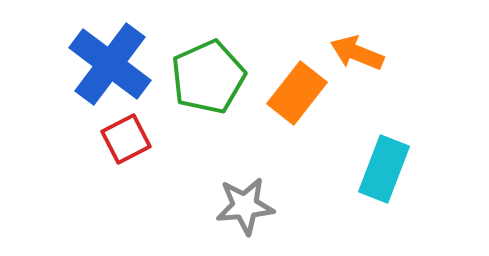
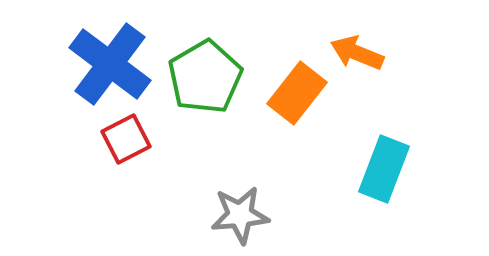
green pentagon: moved 3 px left; rotated 6 degrees counterclockwise
gray star: moved 5 px left, 9 px down
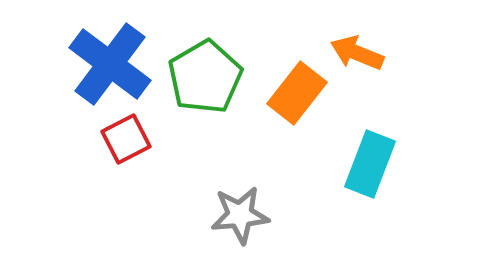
cyan rectangle: moved 14 px left, 5 px up
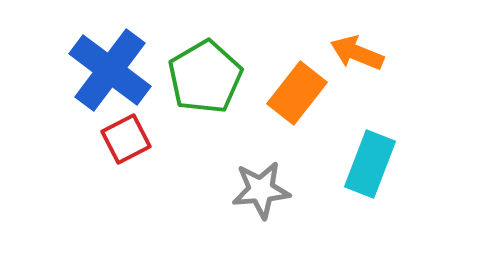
blue cross: moved 6 px down
gray star: moved 21 px right, 25 px up
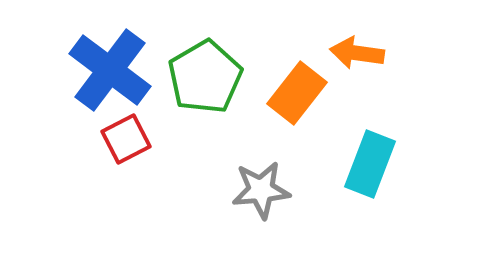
orange arrow: rotated 14 degrees counterclockwise
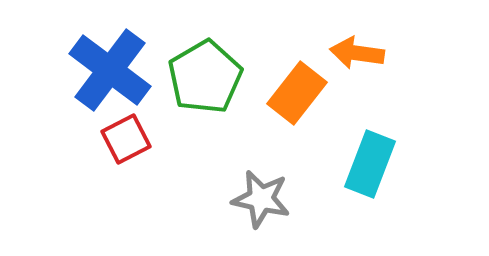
gray star: moved 9 px down; rotated 18 degrees clockwise
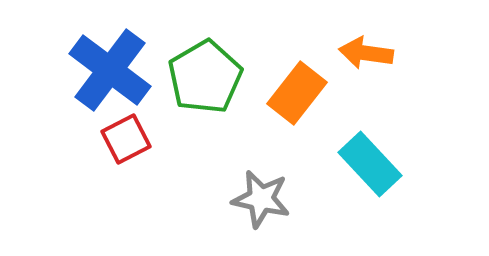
orange arrow: moved 9 px right
cyan rectangle: rotated 64 degrees counterclockwise
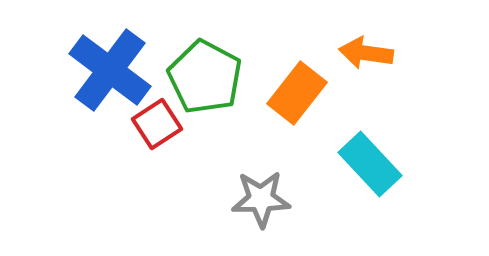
green pentagon: rotated 14 degrees counterclockwise
red square: moved 31 px right, 15 px up; rotated 6 degrees counterclockwise
gray star: rotated 14 degrees counterclockwise
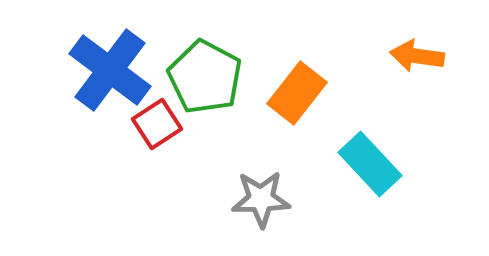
orange arrow: moved 51 px right, 3 px down
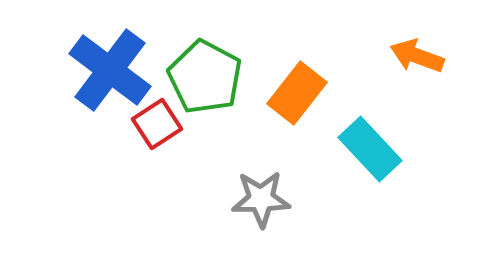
orange arrow: rotated 12 degrees clockwise
cyan rectangle: moved 15 px up
